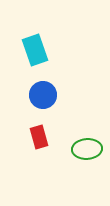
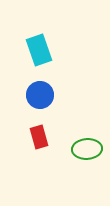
cyan rectangle: moved 4 px right
blue circle: moved 3 px left
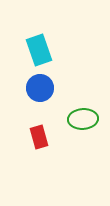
blue circle: moved 7 px up
green ellipse: moved 4 px left, 30 px up
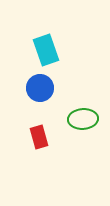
cyan rectangle: moved 7 px right
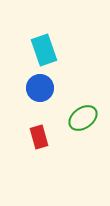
cyan rectangle: moved 2 px left
green ellipse: moved 1 px up; rotated 32 degrees counterclockwise
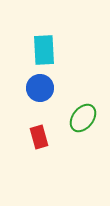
cyan rectangle: rotated 16 degrees clockwise
green ellipse: rotated 16 degrees counterclockwise
